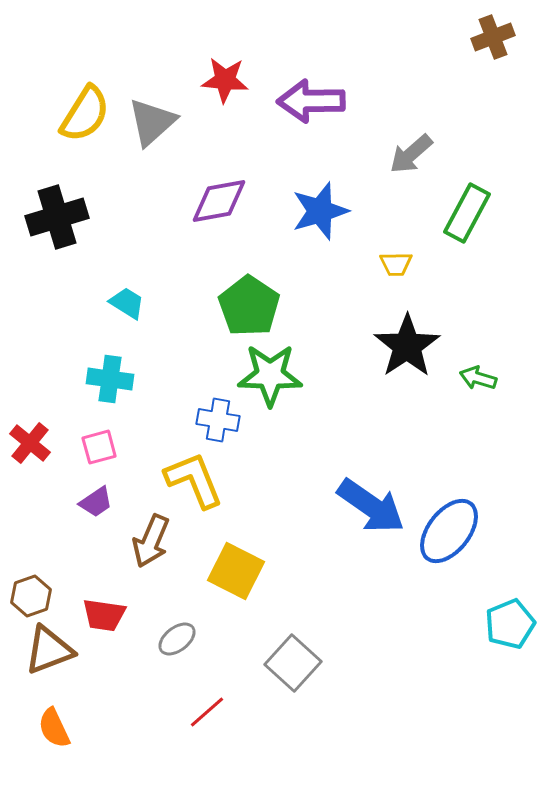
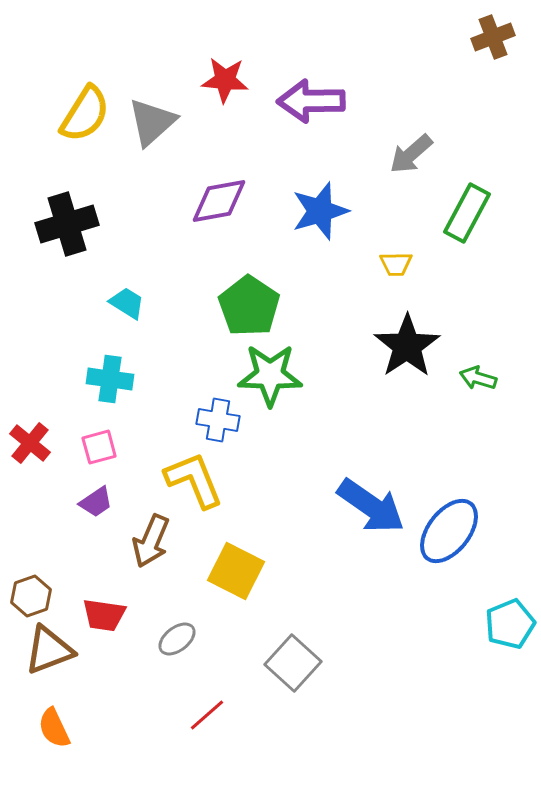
black cross: moved 10 px right, 7 px down
red line: moved 3 px down
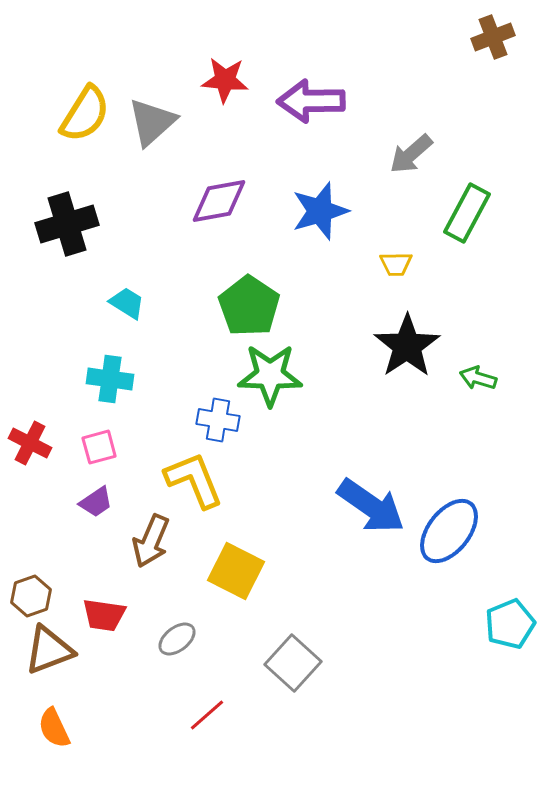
red cross: rotated 12 degrees counterclockwise
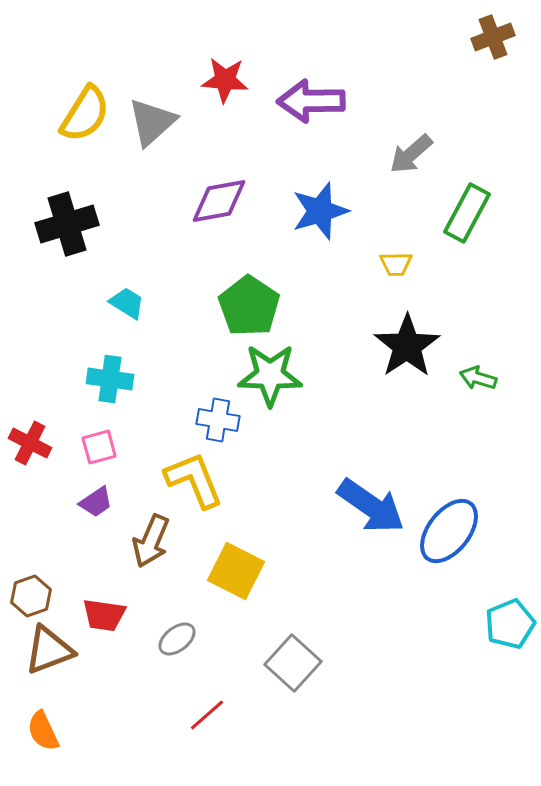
orange semicircle: moved 11 px left, 3 px down
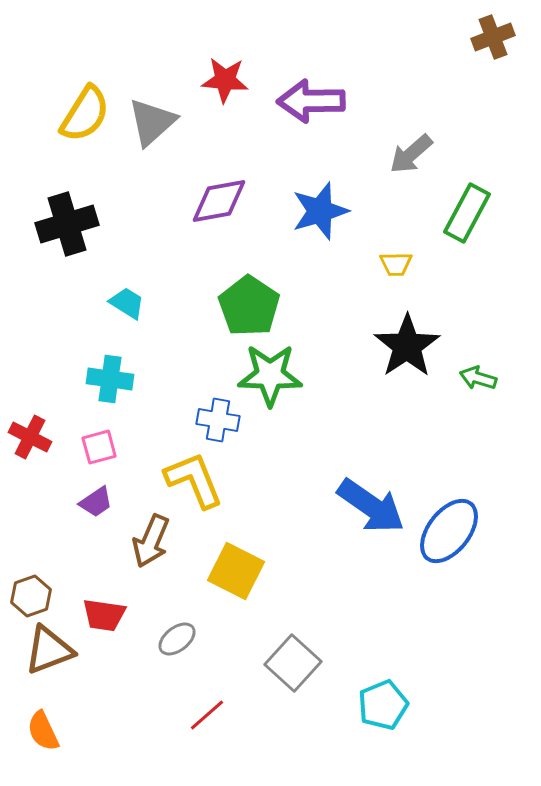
red cross: moved 6 px up
cyan pentagon: moved 127 px left, 81 px down
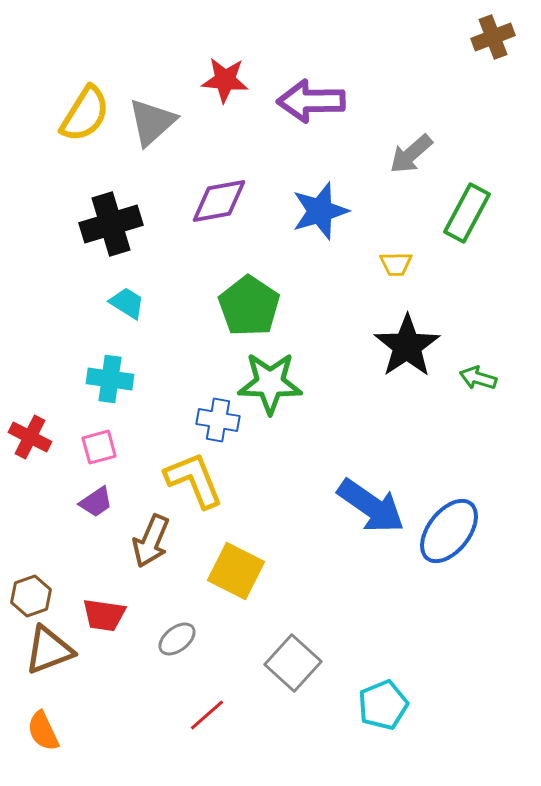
black cross: moved 44 px right
green star: moved 8 px down
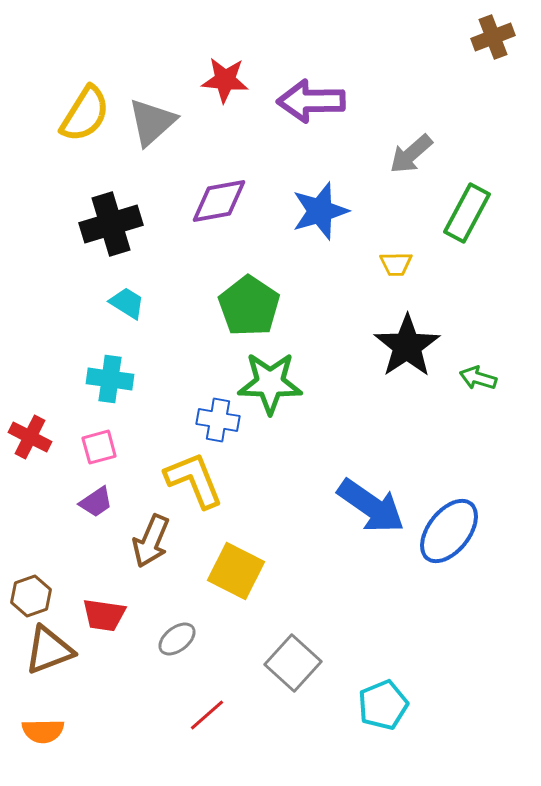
orange semicircle: rotated 66 degrees counterclockwise
